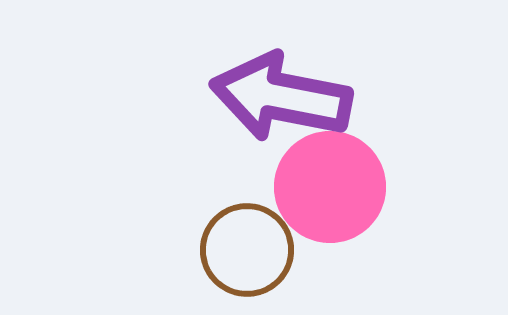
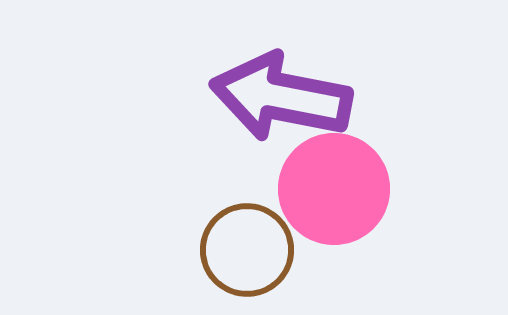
pink circle: moved 4 px right, 2 px down
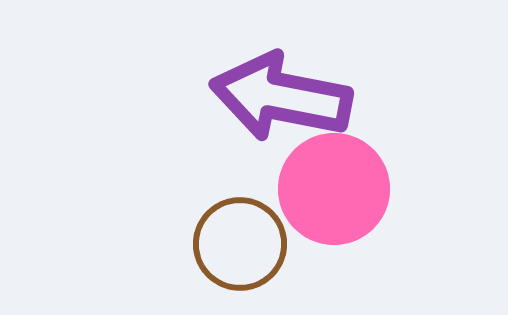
brown circle: moved 7 px left, 6 px up
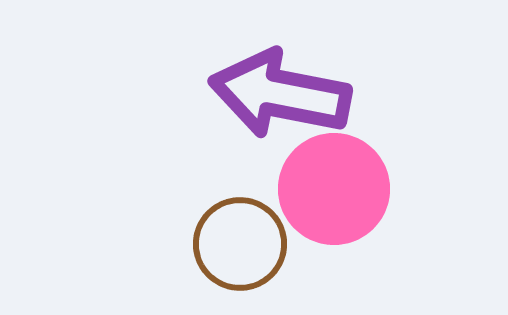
purple arrow: moved 1 px left, 3 px up
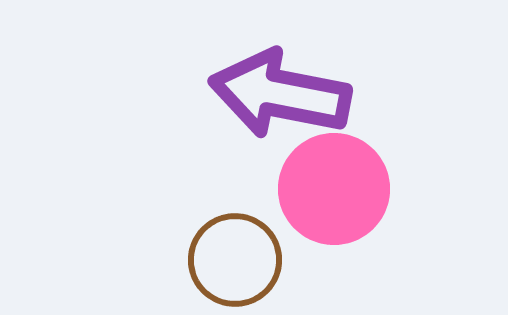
brown circle: moved 5 px left, 16 px down
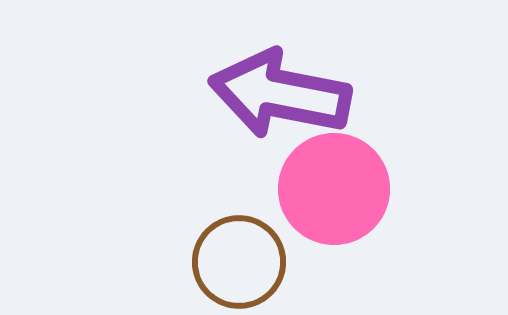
brown circle: moved 4 px right, 2 px down
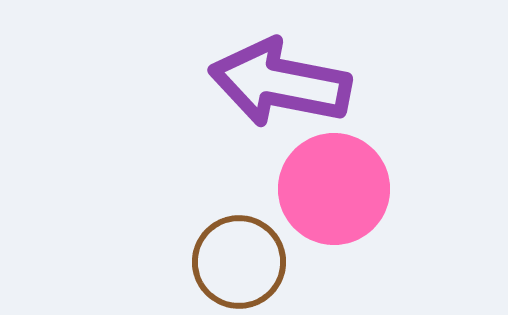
purple arrow: moved 11 px up
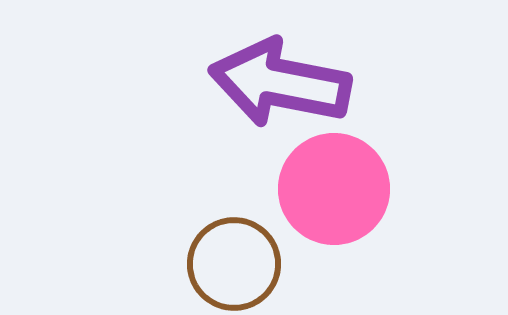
brown circle: moved 5 px left, 2 px down
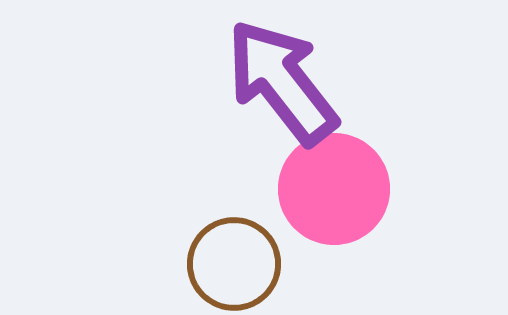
purple arrow: moved 2 px right, 1 px up; rotated 41 degrees clockwise
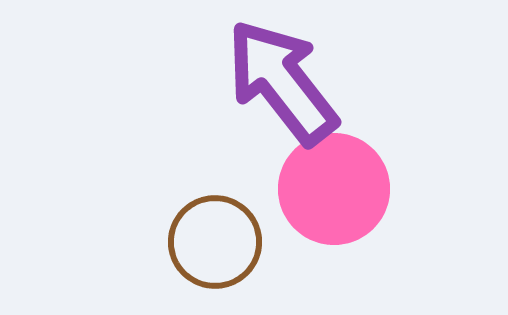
brown circle: moved 19 px left, 22 px up
